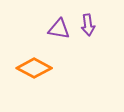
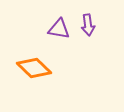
orange diamond: rotated 16 degrees clockwise
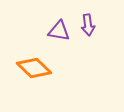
purple triangle: moved 2 px down
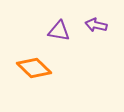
purple arrow: moved 8 px right; rotated 110 degrees clockwise
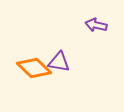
purple triangle: moved 31 px down
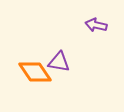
orange diamond: moved 1 px right, 4 px down; rotated 12 degrees clockwise
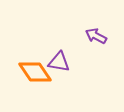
purple arrow: moved 11 px down; rotated 15 degrees clockwise
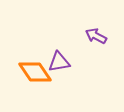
purple triangle: rotated 20 degrees counterclockwise
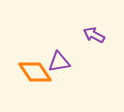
purple arrow: moved 2 px left, 1 px up
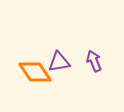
purple arrow: moved 26 px down; rotated 40 degrees clockwise
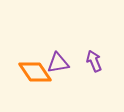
purple triangle: moved 1 px left, 1 px down
